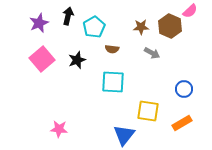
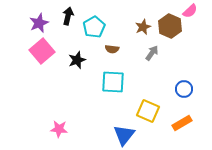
brown star: moved 2 px right; rotated 21 degrees counterclockwise
gray arrow: rotated 84 degrees counterclockwise
pink square: moved 8 px up
yellow square: rotated 15 degrees clockwise
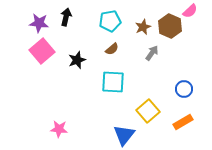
black arrow: moved 2 px left, 1 px down
purple star: rotated 30 degrees clockwise
cyan pentagon: moved 16 px right, 6 px up; rotated 20 degrees clockwise
brown semicircle: rotated 48 degrees counterclockwise
yellow square: rotated 25 degrees clockwise
orange rectangle: moved 1 px right, 1 px up
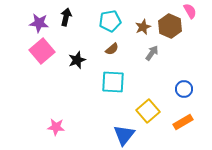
pink semicircle: rotated 77 degrees counterclockwise
pink star: moved 3 px left, 2 px up
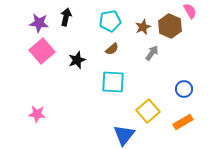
pink star: moved 19 px left, 13 px up
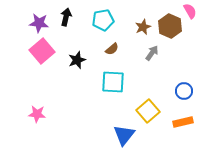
cyan pentagon: moved 7 px left, 1 px up
blue circle: moved 2 px down
orange rectangle: rotated 18 degrees clockwise
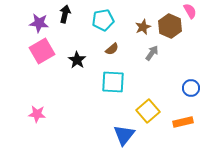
black arrow: moved 1 px left, 3 px up
pink square: rotated 10 degrees clockwise
black star: rotated 18 degrees counterclockwise
blue circle: moved 7 px right, 3 px up
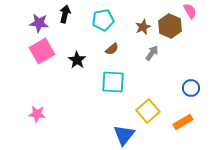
orange rectangle: rotated 18 degrees counterclockwise
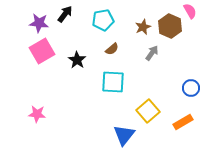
black arrow: rotated 24 degrees clockwise
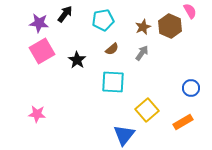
gray arrow: moved 10 px left
yellow square: moved 1 px left, 1 px up
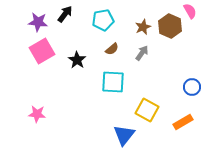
purple star: moved 1 px left, 1 px up
blue circle: moved 1 px right, 1 px up
yellow square: rotated 20 degrees counterclockwise
